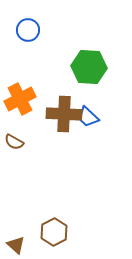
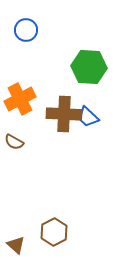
blue circle: moved 2 px left
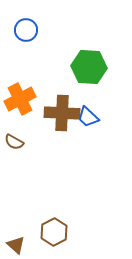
brown cross: moved 2 px left, 1 px up
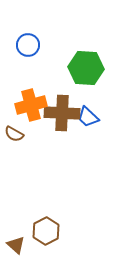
blue circle: moved 2 px right, 15 px down
green hexagon: moved 3 px left, 1 px down
orange cross: moved 11 px right, 6 px down; rotated 12 degrees clockwise
brown semicircle: moved 8 px up
brown hexagon: moved 8 px left, 1 px up
